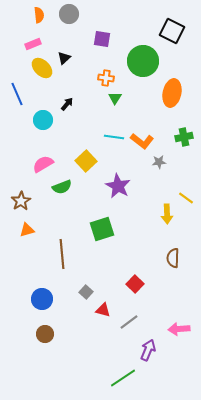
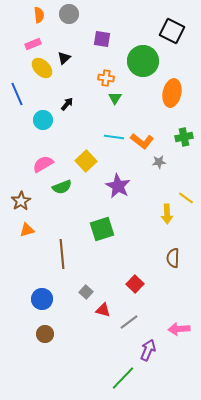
green line: rotated 12 degrees counterclockwise
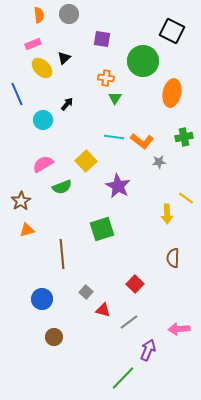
brown circle: moved 9 px right, 3 px down
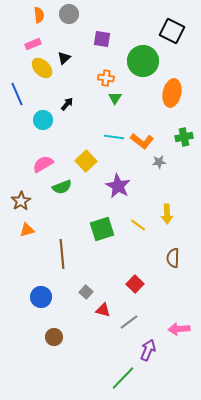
yellow line: moved 48 px left, 27 px down
blue circle: moved 1 px left, 2 px up
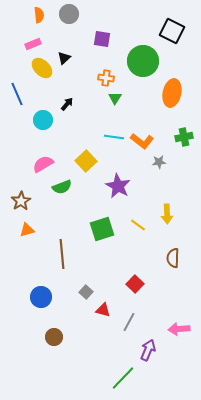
gray line: rotated 24 degrees counterclockwise
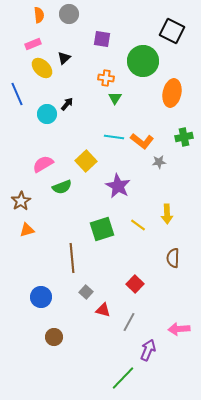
cyan circle: moved 4 px right, 6 px up
brown line: moved 10 px right, 4 px down
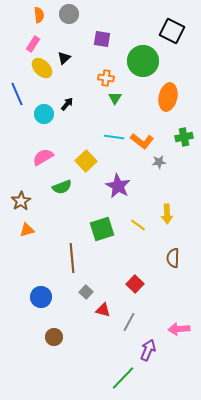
pink rectangle: rotated 35 degrees counterclockwise
orange ellipse: moved 4 px left, 4 px down
cyan circle: moved 3 px left
pink semicircle: moved 7 px up
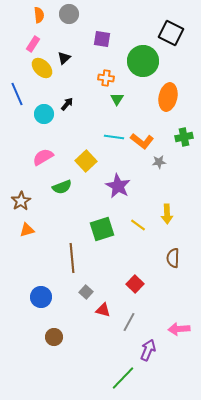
black square: moved 1 px left, 2 px down
green triangle: moved 2 px right, 1 px down
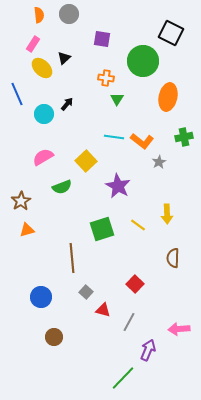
gray star: rotated 24 degrees counterclockwise
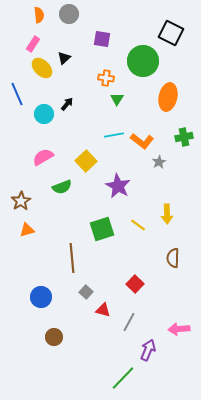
cyan line: moved 2 px up; rotated 18 degrees counterclockwise
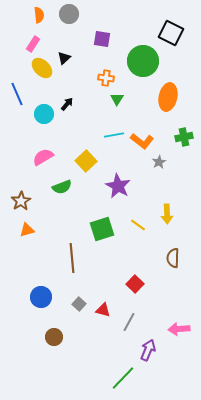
gray square: moved 7 px left, 12 px down
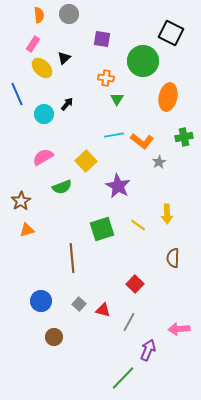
blue circle: moved 4 px down
